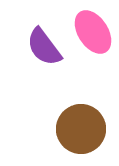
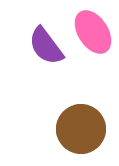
purple semicircle: moved 2 px right, 1 px up
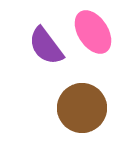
brown circle: moved 1 px right, 21 px up
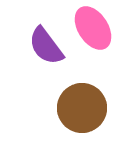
pink ellipse: moved 4 px up
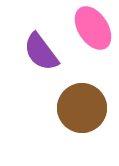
purple semicircle: moved 5 px left, 6 px down
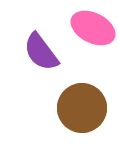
pink ellipse: rotated 30 degrees counterclockwise
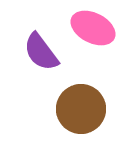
brown circle: moved 1 px left, 1 px down
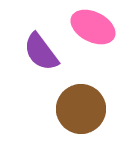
pink ellipse: moved 1 px up
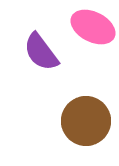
brown circle: moved 5 px right, 12 px down
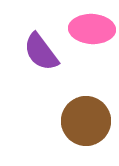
pink ellipse: moved 1 px left, 2 px down; rotated 24 degrees counterclockwise
